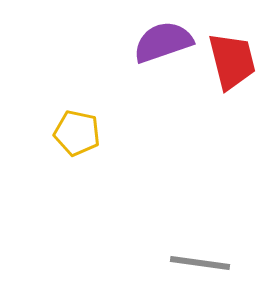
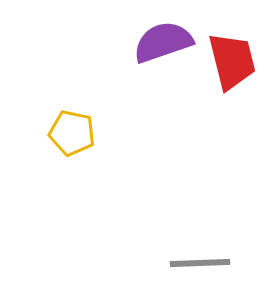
yellow pentagon: moved 5 px left
gray line: rotated 10 degrees counterclockwise
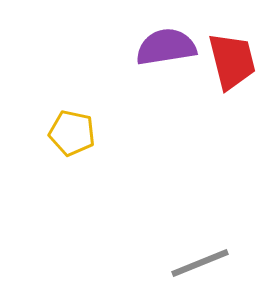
purple semicircle: moved 3 px right, 5 px down; rotated 10 degrees clockwise
gray line: rotated 20 degrees counterclockwise
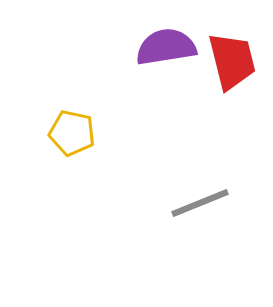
gray line: moved 60 px up
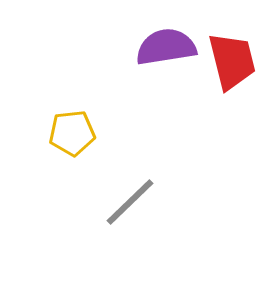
yellow pentagon: rotated 18 degrees counterclockwise
gray line: moved 70 px left, 1 px up; rotated 22 degrees counterclockwise
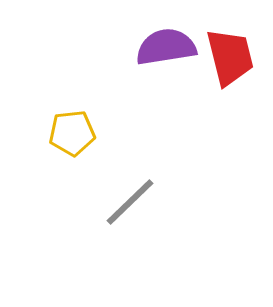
red trapezoid: moved 2 px left, 4 px up
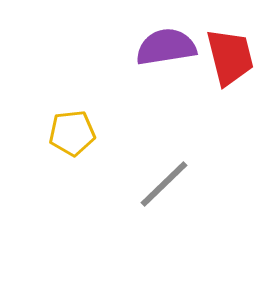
gray line: moved 34 px right, 18 px up
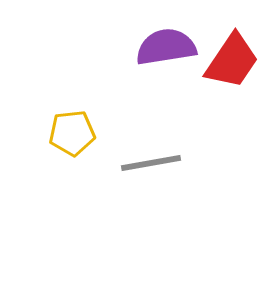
red trapezoid: moved 2 px right, 4 px down; rotated 48 degrees clockwise
gray line: moved 13 px left, 21 px up; rotated 34 degrees clockwise
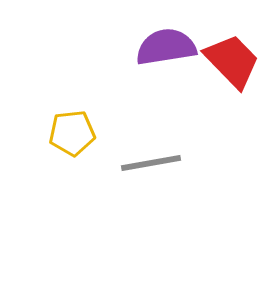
red trapezoid: rotated 78 degrees counterclockwise
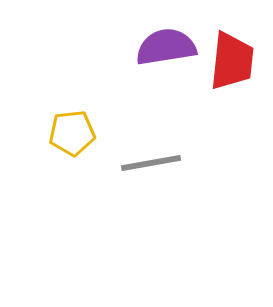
red trapezoid: rotated 50 degrees clockwise
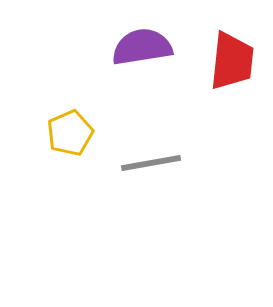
purple semicircle: moved 24 px left
yellow pentagon: moved 2 px left; rotated 18 degrees counterclockwise
